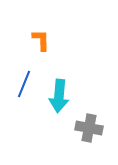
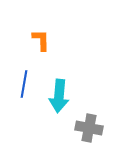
blue line: rotated 12 degrees counterclockwise
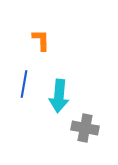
gray cross: moved 4 px left
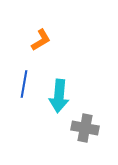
orange L-shape: rotated 60 degrees clockwise
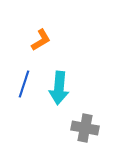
blue line: rotated 8 degrees clockwise
cyan arrow: moved 8 px up
